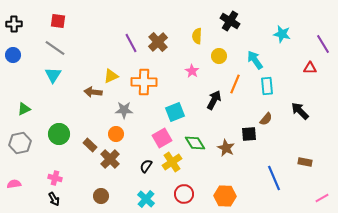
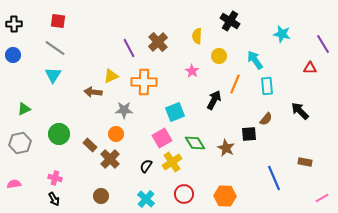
purple line at (131, 43): moved 2 px left, 5 px down
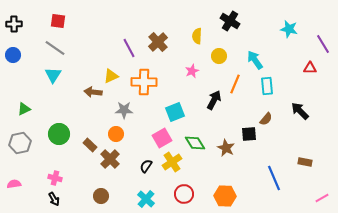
cyan star at (282, 34): moved 7 px right, 5 px up
pink star at (192, 71): rotated 16 degrees clockwise
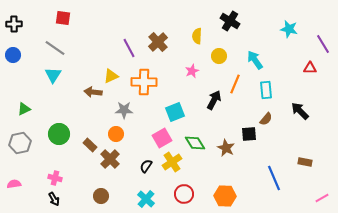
red square at (58, 21): moved 5 px right, 3 px up
cyan rectangle at (267, 86): moved 1 px left, 4 px down
